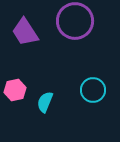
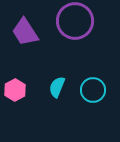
pink hexagon: rotated 15 degrees counterclockwise
cyan semicircle: moved 12 px right, 15 px up
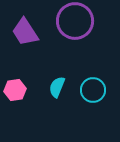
pink hexagon: rotated 20 degrees clockwise
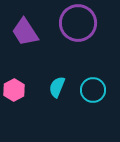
purple circle: moved 3 px right, 2 px down
pink hexagon: moved 1 px left; rotated 20 degrees counterclockwise
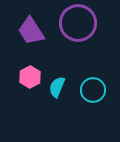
purple trapezoid: moved 6 px right, 1 px up
pink hexagon: moved 16 px right, 13 px up
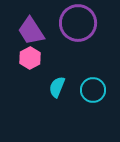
pink hexagon: moved 19 px up
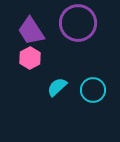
cyan semicircle: rotated 25 degrees clockwise
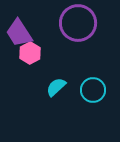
purple trapezoid: moved 12 px left, 2 px down
pink hexagon: moved 5 px up
cyan semicircle: moved 1 px left
